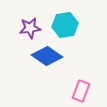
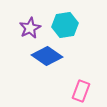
purple star: rotated 20 degrees counterclockwise
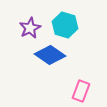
cyan hexagon: rotated 25 degrees clockwise
blue diamond: moved 3 px right, 1 px up
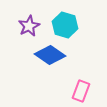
purple star: moved 1 px left, 2 px up
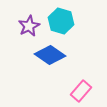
cyan hexagon: moved 4 px left, 4 px up
pink rectangle: rotated 20 degrees clockwise
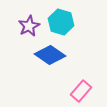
cyan hexagon: moved 1 px down
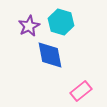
blue diamond: rotated 44 degrees clockwise
pink rectangle: rotated 10 degrees clockwise
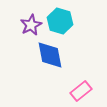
cyan hexagon: moved 1 px left, 1 px up
purple star: moved 2 px right, 1 px up
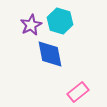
blue diamond: moved 1 px up
pink rectangle: moved 3 px left, 1 px down
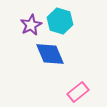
blue diamond: rotated 12 degrees counterclockwise
